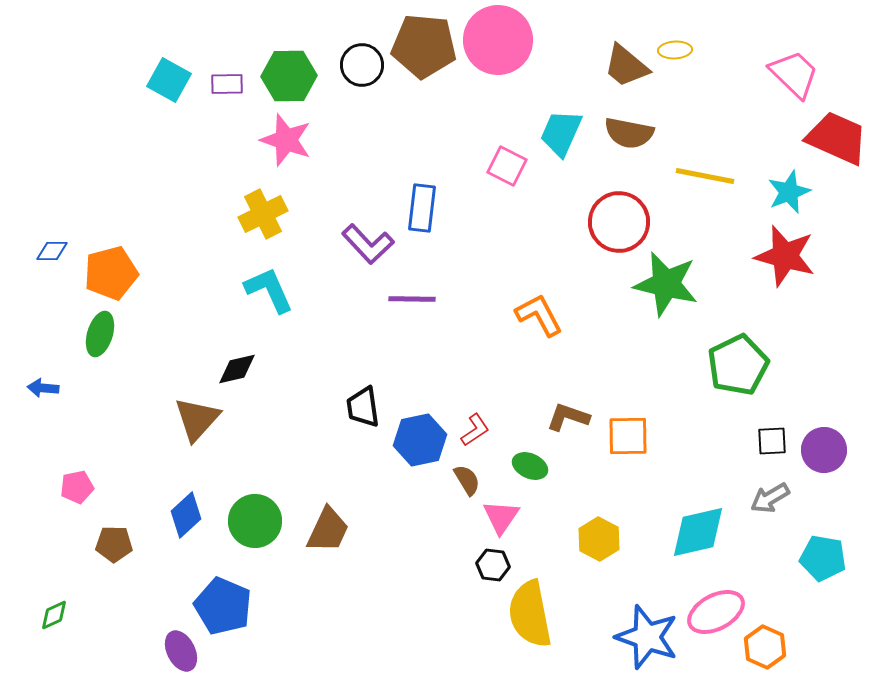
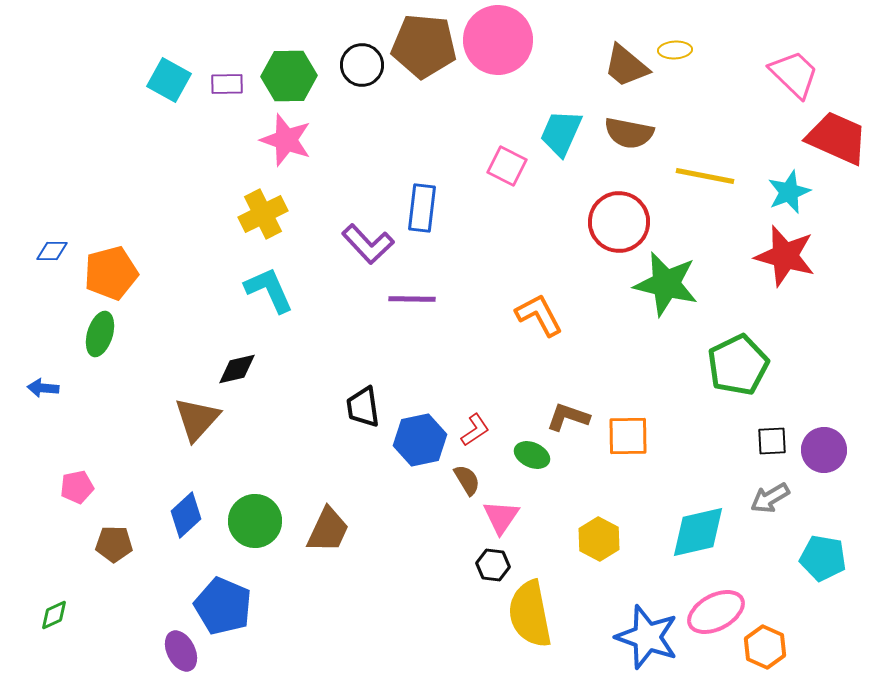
green ellipse at (530, 466): moved 2 px right, 11 px up
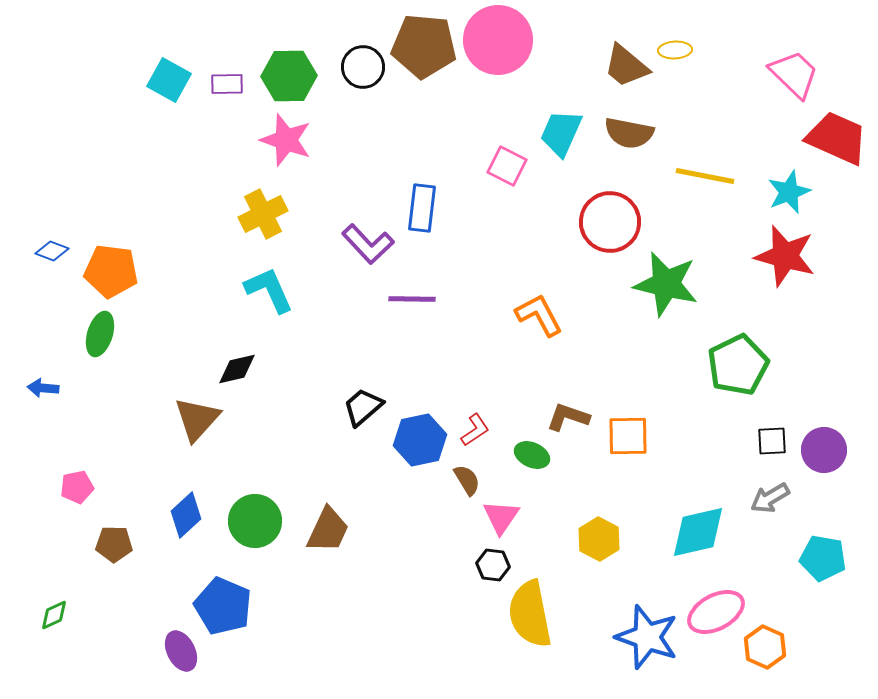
black circle at (362, 65): moved 1 px right, 2 px down
red circle at (619, 222): moved 9 px left
blue diamond at (52, 251): rotated 20 degrees clockwise
orange pentagon at (111, 273): moved 2 px up; rotated 22 degrees clockwise
black trapezoid at (363, 407): rotated 57 degrees clockwise
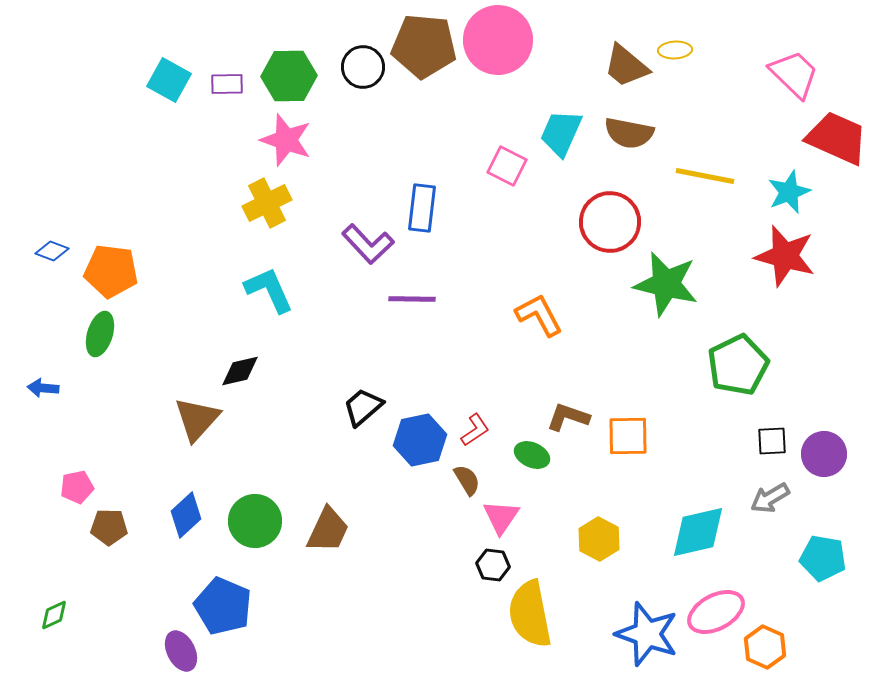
yellow cross at (263, 214): moved 4 px right, 11 px up
black diamond at (237, 369): moved 3 px right, 2 px down
purple circle at (824, 450): moved 4 px down
brown pentagon at (114, 544): moved 5 px left, 17 px up
blue star at (647, 637): moved 3 px up
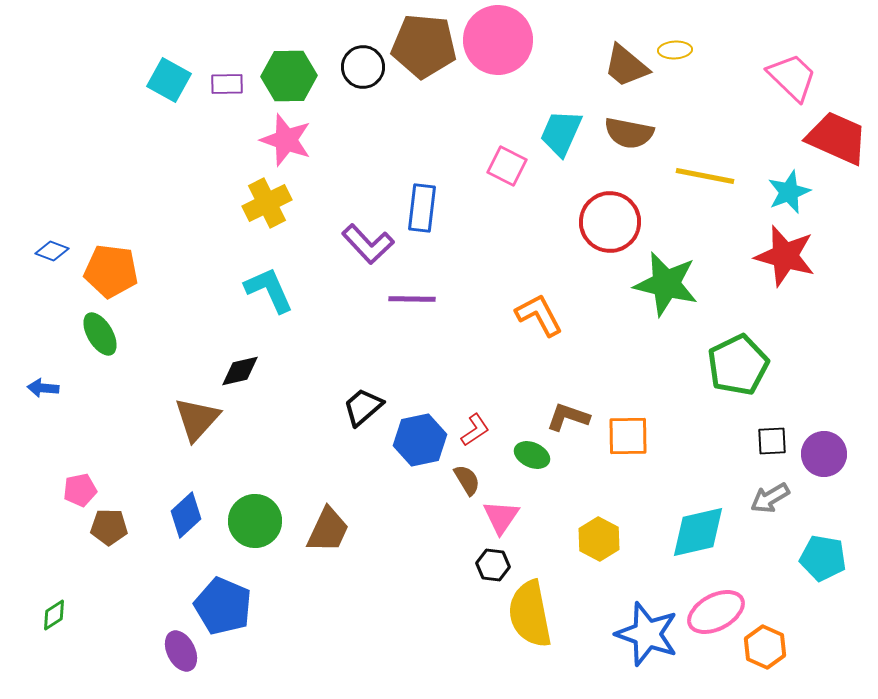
pink trapezoid at (794, 74): moved 2 px left, 3 px down
green ellipse at (100, 334): rotated 48 degrees counterclockwise
pink pentagon at (77, 487): moved 3 px right, 3 px down
green diamond at (54, 615): rotated 8 degrees counterclockwise
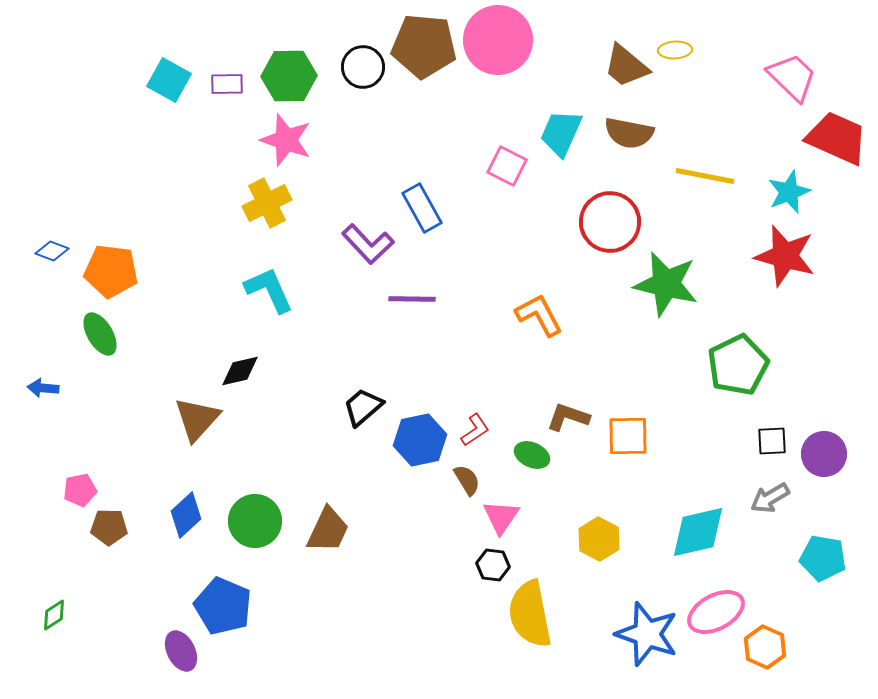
blue rectangle at (422, 208): rotated 36 degrees counterclockwise
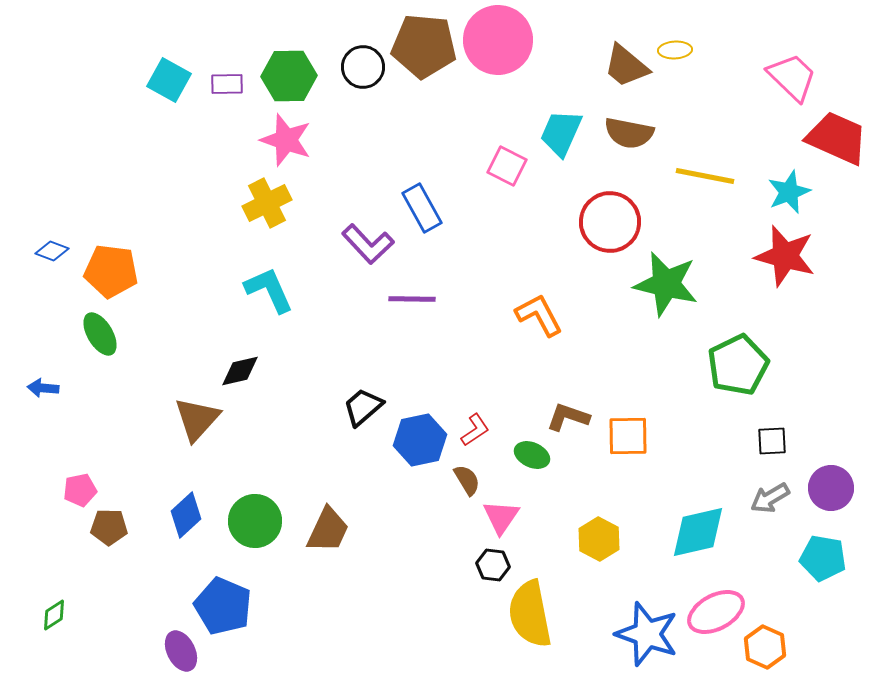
purple circle at (824, 454): moved 7 px right, 34 px down
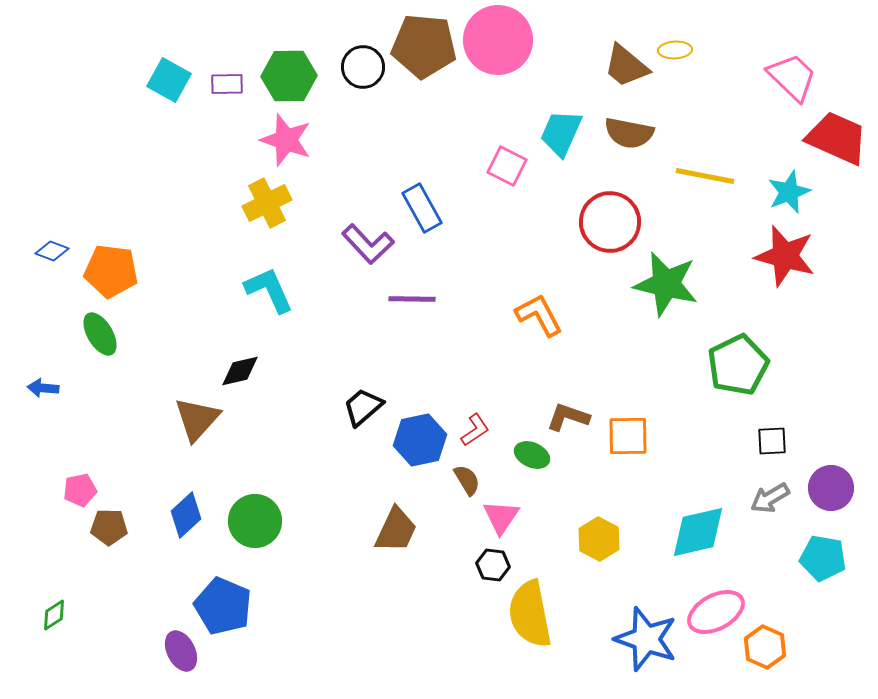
brown trapezoid at (328, 530): moved 68 px right
blue star at (647, 634): moved 1 px left, 5 px down
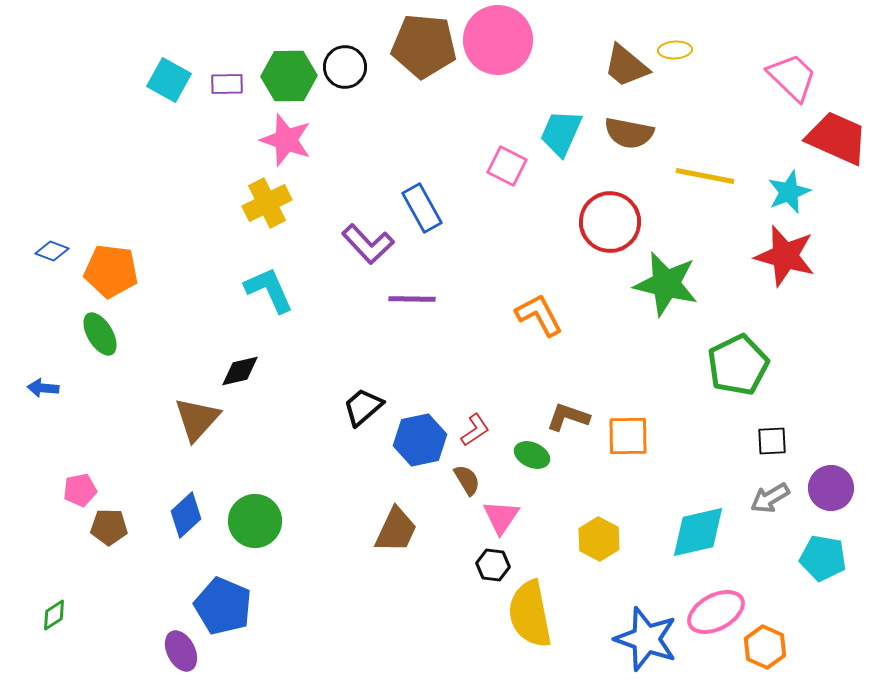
black circle at (363, 67): moved 18 px left
